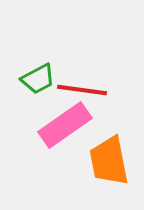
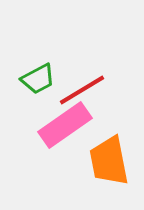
red line: rotated 39 degrees counterclockwise
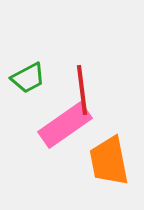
green trapezoid: moved 10 px left, 1 px up
red line: rotated 66 degrees counterclockwise
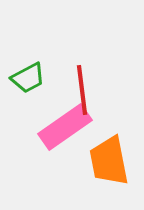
pink rectangle: moved 2 px down
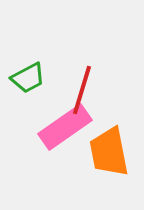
red line: rotated 24 degrees clockwise
orange trapezoid: moved 9 px up
